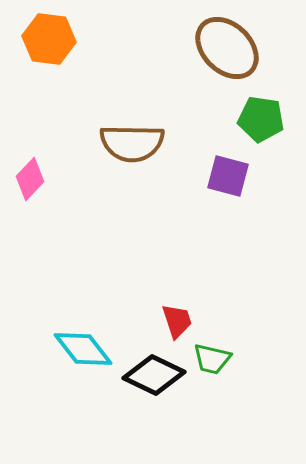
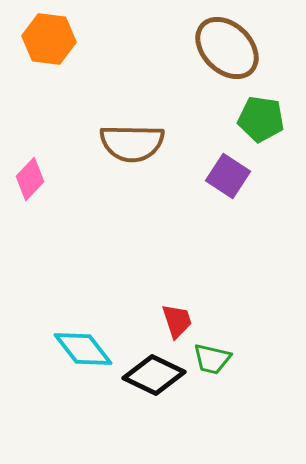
purple square: rotated 18 degrees clockwise
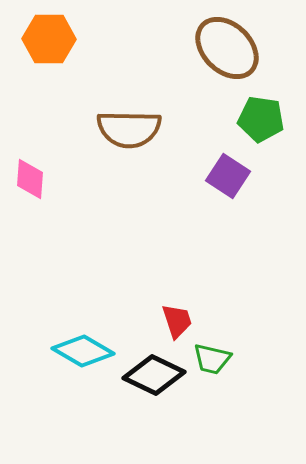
orange hexagon: rotated 6 degrees counterclockwise
brown semicircle: moved 3 px left, 14 px up
pink diamond: rotated 39 degrees counterclockwise
cyan diamond: moved 2 px down; rotated 22 degrees counterclockwise
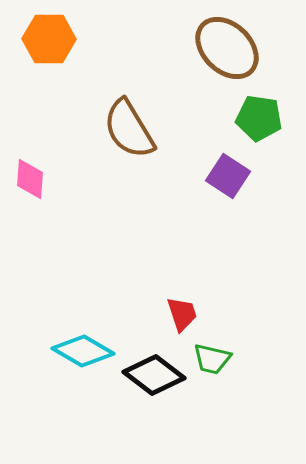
green pentagon: moved 2 px left, 1 px up
brown semicircle: rotated 58 degrees clockwise
red trapezoid: moved 5 px right, 7 px up
black diamond: rotated 12 degrees clockwise
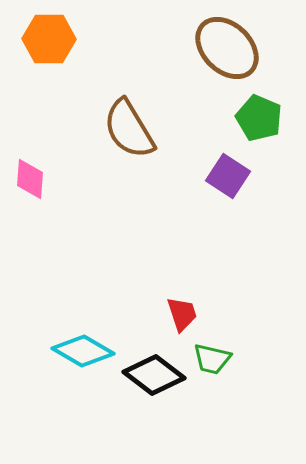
green pentagon: rotated 15 degrees clockwise
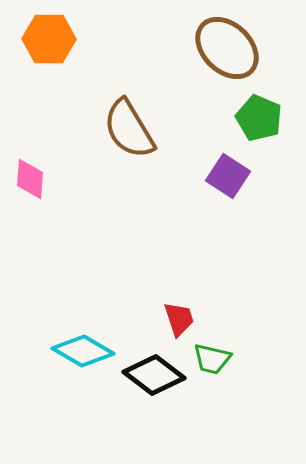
red trapezoid: moved 3 px left, 5 px down
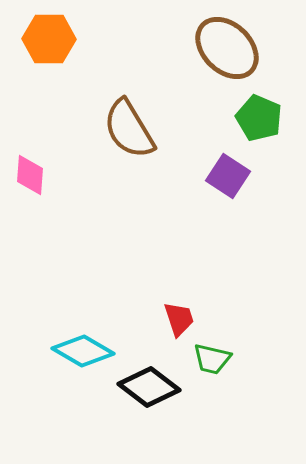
pink diamond: moved 4 px up
black diamond: moved 5 px left, 12 px down
